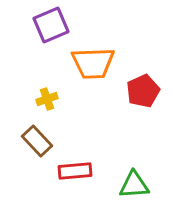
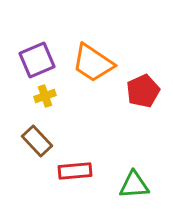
purple square: moved 14 px left, 35 px down
orange trapezoid: rotated 36 degrees clockwise
yellow cross: moved 2 px left, 3 px up
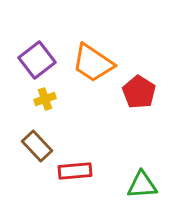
purple square: rotated 15 degrees counterclockwise
red pentagon: moved 4 px left, 1 px down; rotated 16 degrees counterclockwise
yellow cross: moved 3 px down
brown rectangle: moved 5 px down
green triangle: moved 8 px right
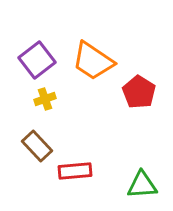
orange trapezoid: moved 2 px up
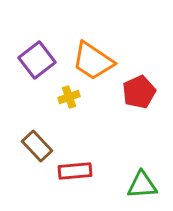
red pentagon: rotated 16 degrees clockwise
yellow cross: moved 24 px right, 2 px up
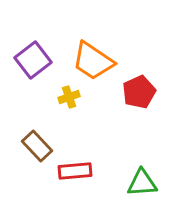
purple square: moved 4 px left
green triangle: moved 2 px up
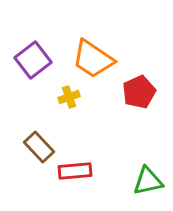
orange trapezoid: moved 2 px up
brown rectangle: moved 2 px right, 1 px down
green triangle: moved 6 px right, 2 px up; rotated 8 degrees counterclockwise
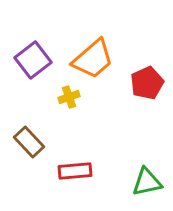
orange trapezoid: rotated 75 degrees counterclockwise
red pentagon: moved 8 px right, 9 px up
brown rectangle: moved 10 px left, 5 px up
green triangle: moved 1 px left, 1 px down
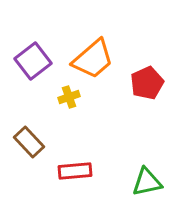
purple square: moved 1 px down
